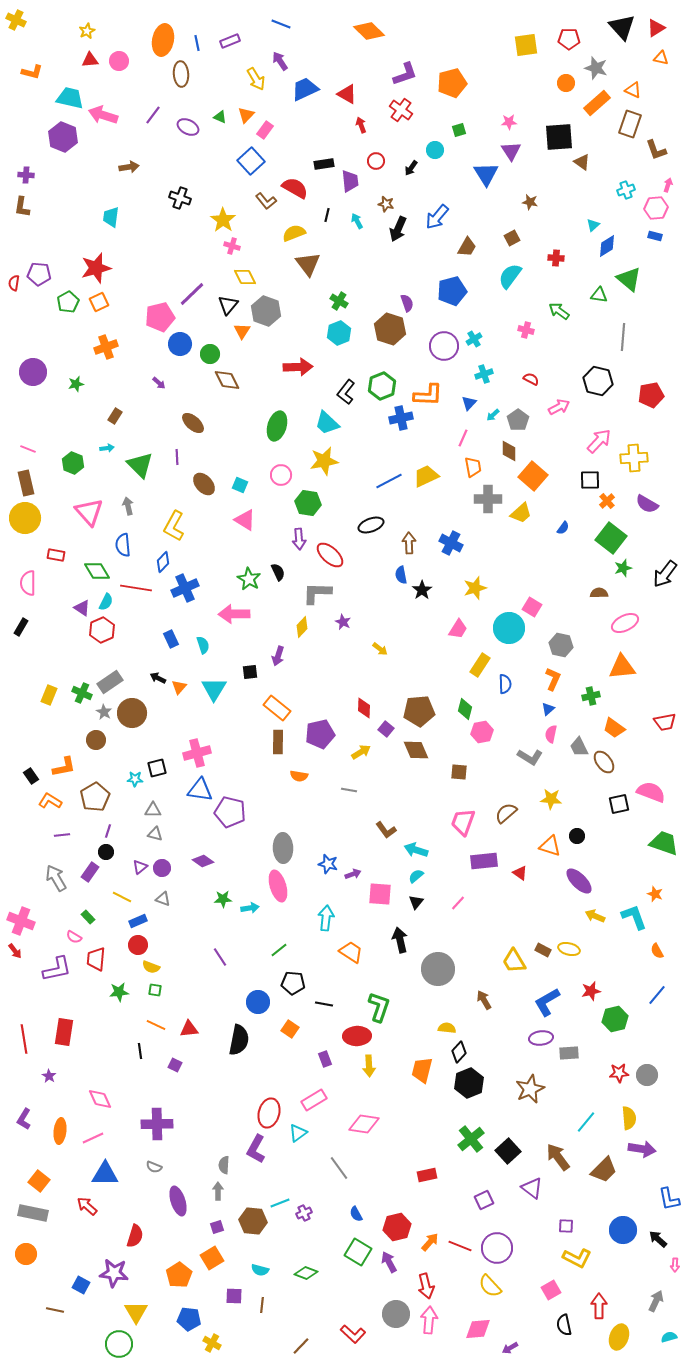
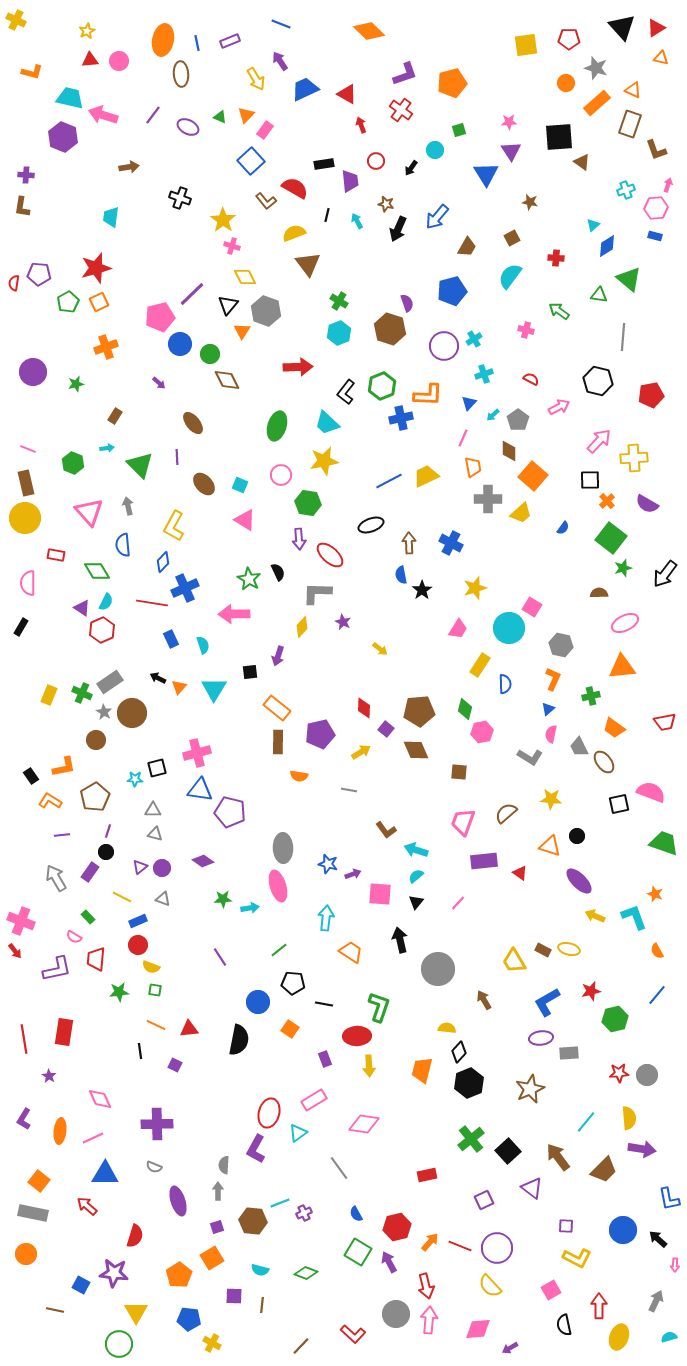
brown ellipse at (193, 423): rotated 10 degrees clockwise
red line at (136, 588): moved 16 px right, 15 px down
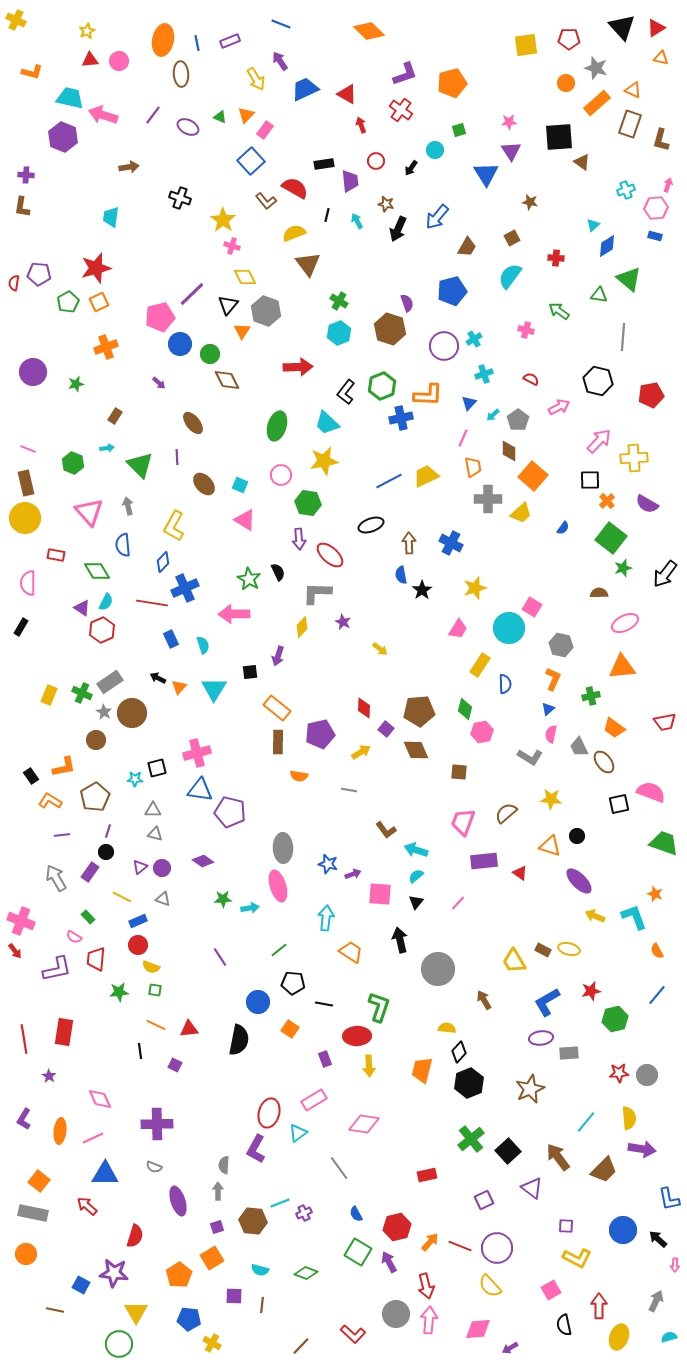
brown L-shape at (656, 150): moved 5 px right, 10 px up; rotated 35 degrees clockwise
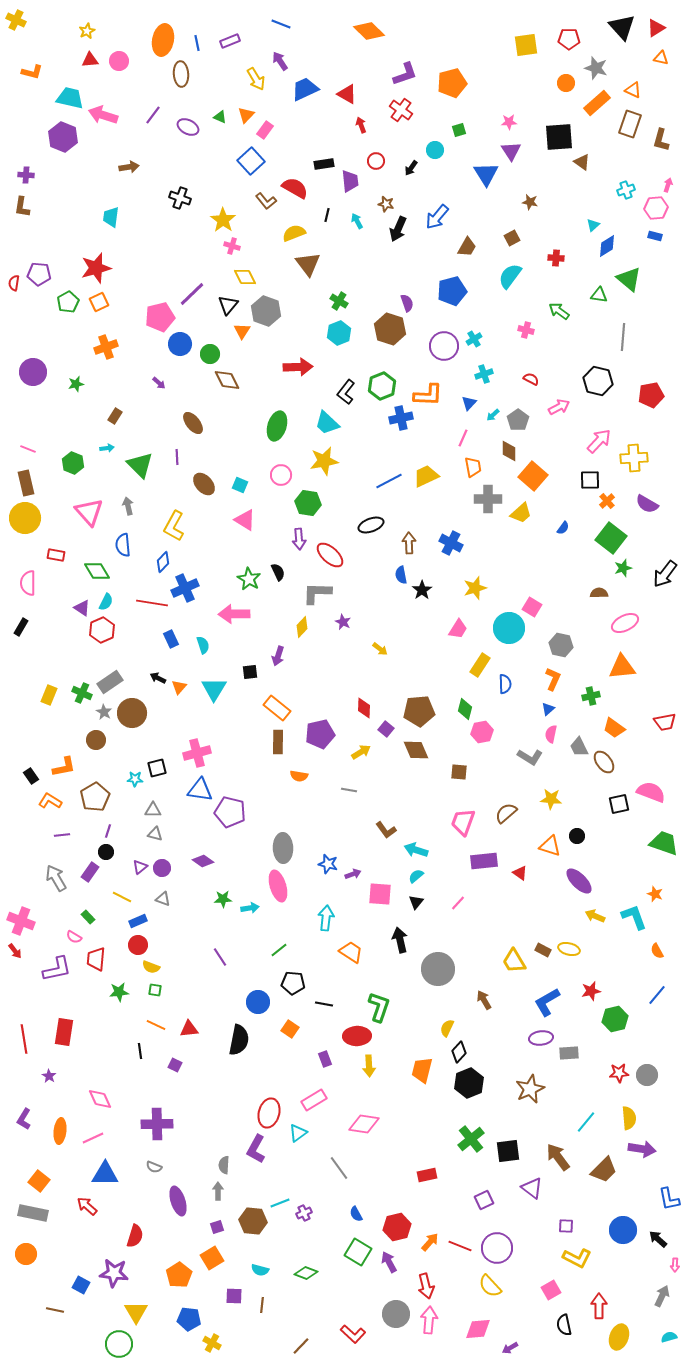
yellow semicircle at (447, 1028): rotated 72 degrees counterclockwise
black square at (508, 1151): rotated 35 degrees clockwise
gray arrow at (656, 1301): moved 6 px right, 5 px up
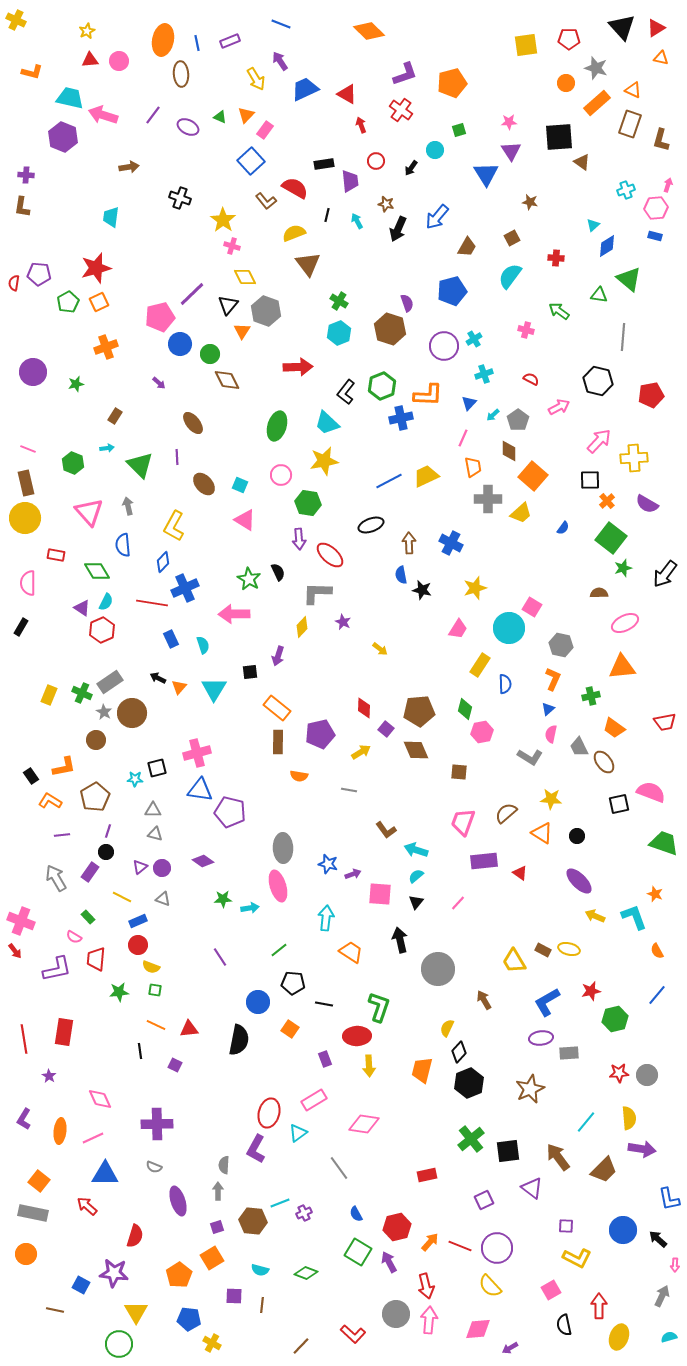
black star at (422, 590): rotated 24 degrees counterclockwise
orange triangle at (550, 846): moved 8 px left, 13 px up; rotated 15 degrees clockwise
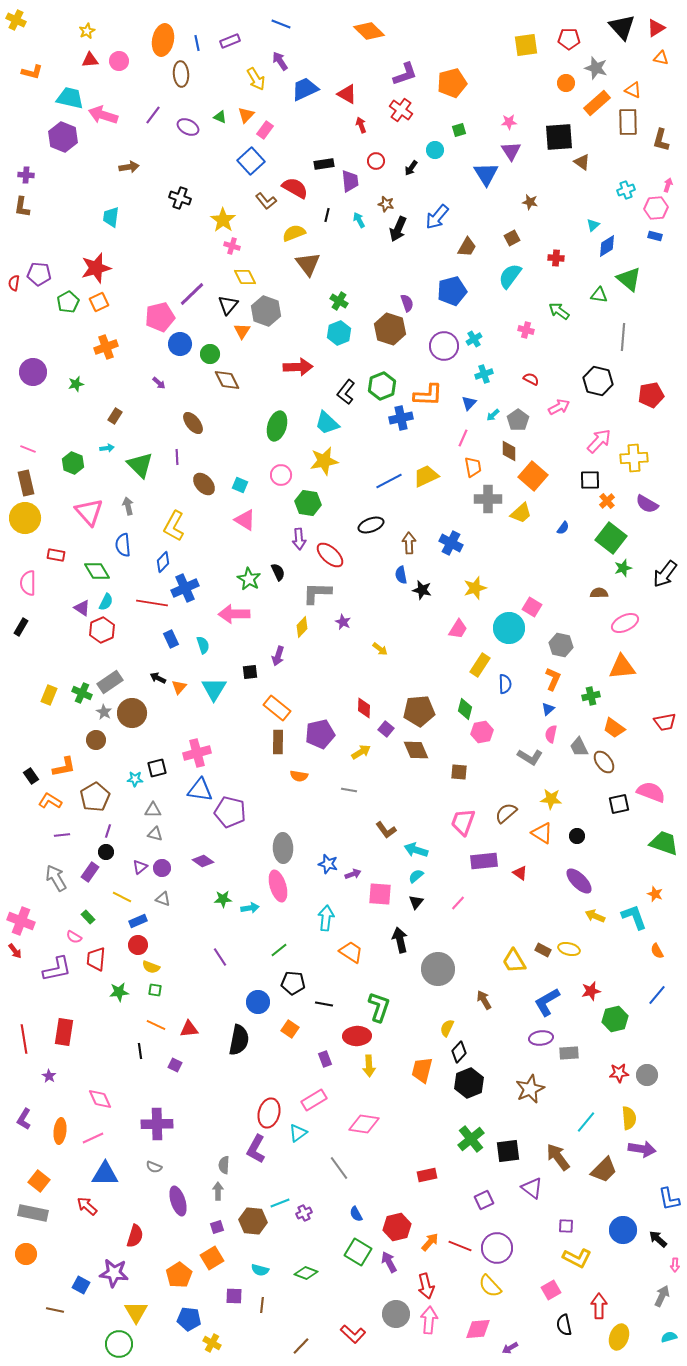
brown rectangle at (630, 124): moved 2 px left, 2 px up; rotated 20 degrees counterclockwise
cyan arrow at (357, 221): moved 2 px right, 1 px up
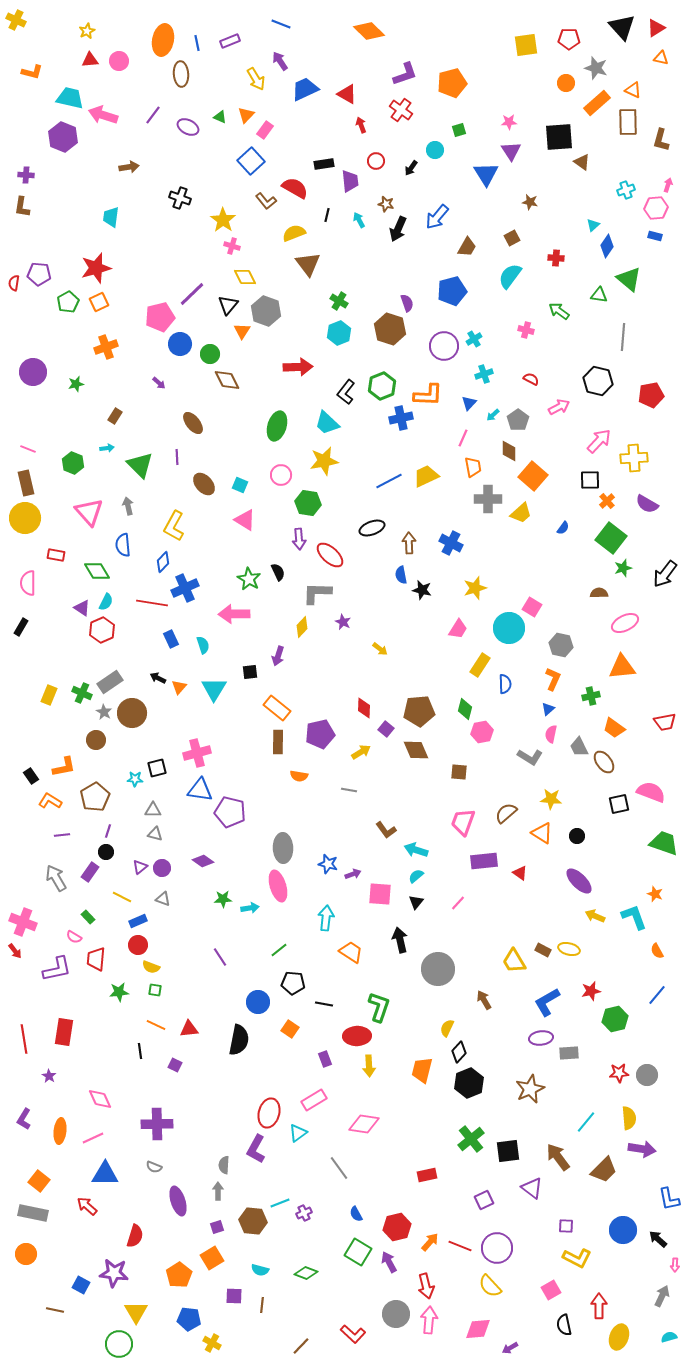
blue diamond at (607, 246): rotated 25 degrees counterclockwise
black ellipse at (371, 525): moved 1 px right, 3 px down
pink cross at (21, 921): moved 2 px right, 1 px down
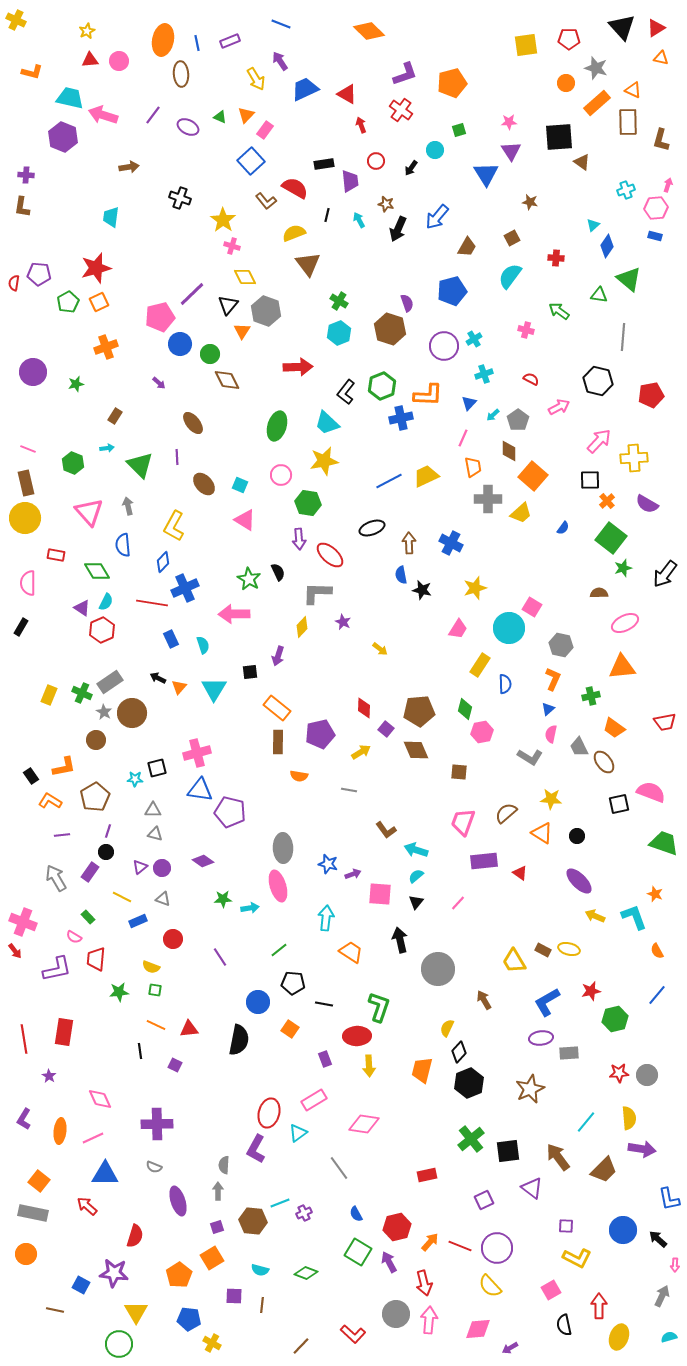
red circle at (138, 945): moved 35 px right, 6 px up
red arrow at (426, 1286): moved 2 px left, 3 px up
